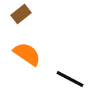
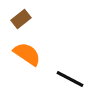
brown rectangle: moved 5 px down
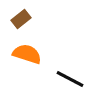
orange semicircle: rotated 16 degrees counterclockwise
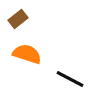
brown rectangle: moved 3 px left
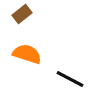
brown rectangle: moved 4 px right, 5 px up
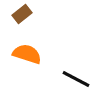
black line: moved 6 px right
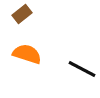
black line: moved 6 px right, 10 px up
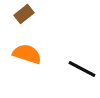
brown rectangle: moved 2 px right
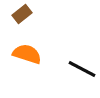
brown rectangle: moved 2 px left
